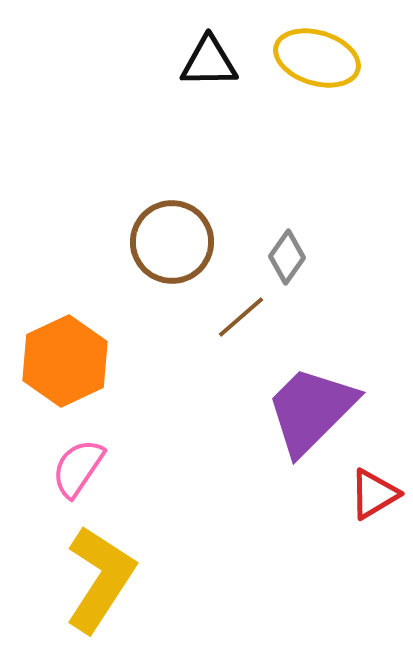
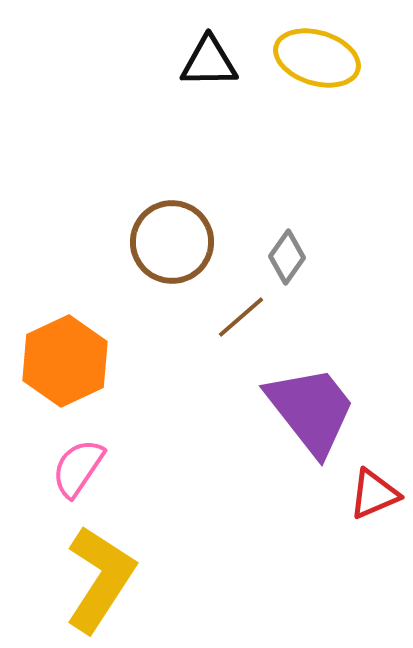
purple trapezoid: rotated 97 degrees clockwise
red triangle: rotated 8 degrees clockwise
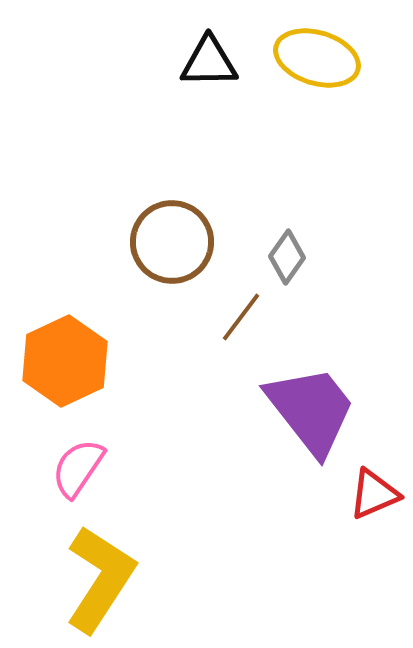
brown line: rotated 12 degrees counterclockwise
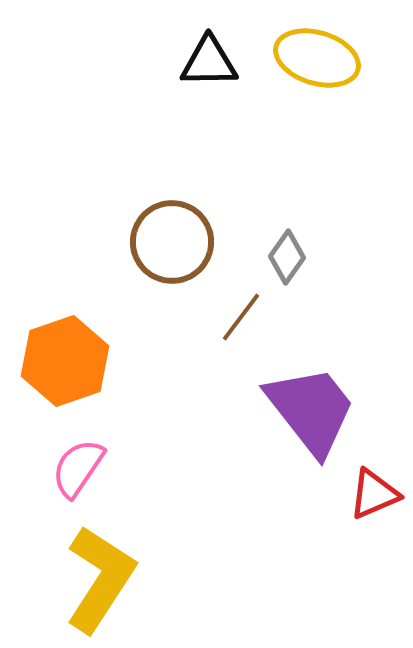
orange hexagon: rotated 6 degrees clockwise
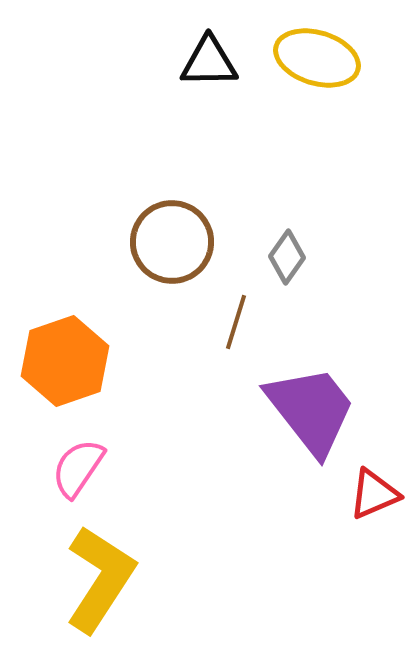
brown line: moved 5 px left, 5 px down; rotated 20 degrees counterclockwise
